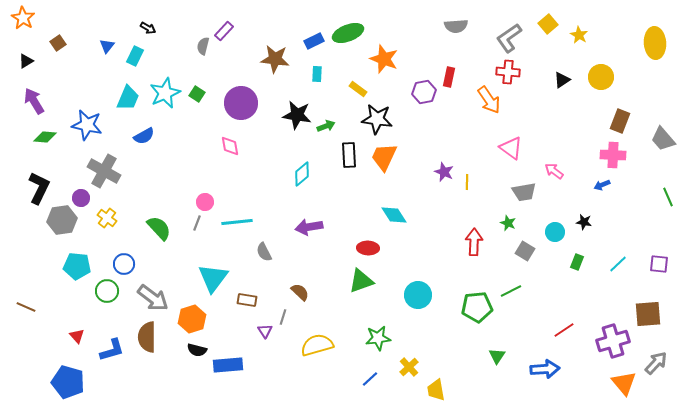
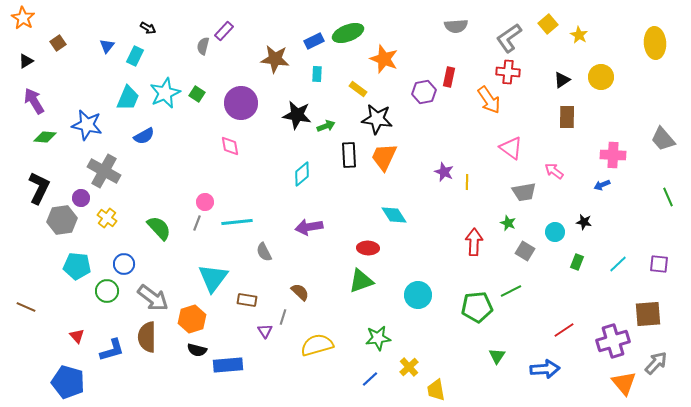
brown rectangle at (620, 121): moved 53 px left, 4 px up; rotated 20 degrees counterclockwise
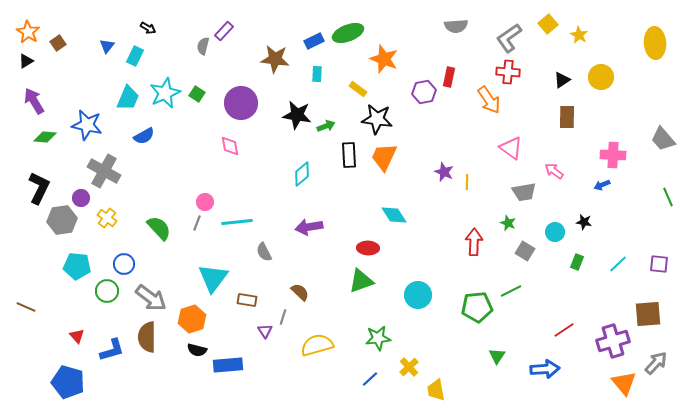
orange star at (23, 18): moved 5 px right, 14 px down
gray arrow at (153, 298): moved 2 px left
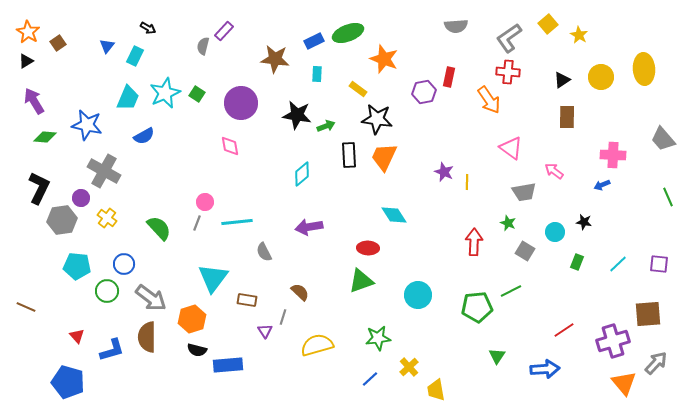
yellow ellipse at (655, 43): moved 11 px left, 26 px down
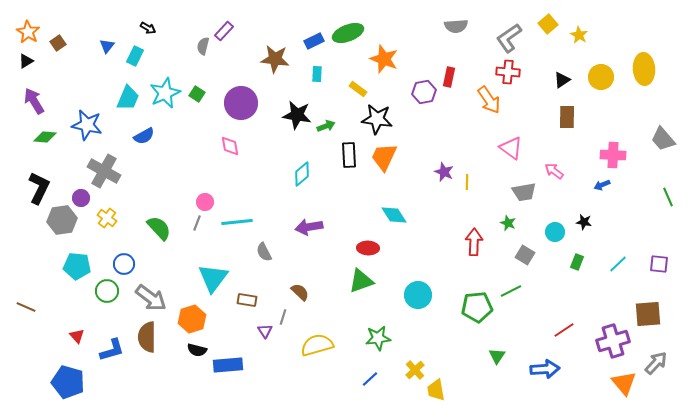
gray square at (525, 251): moved 4 px down
yellow cross at (409, 367): moved 6 px right, 3 px down
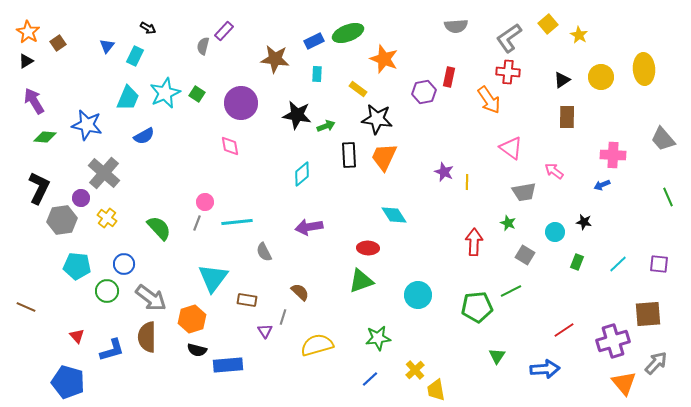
gray cross at (104, 171): moved 2 px down; rotated 12 degrees clockwise
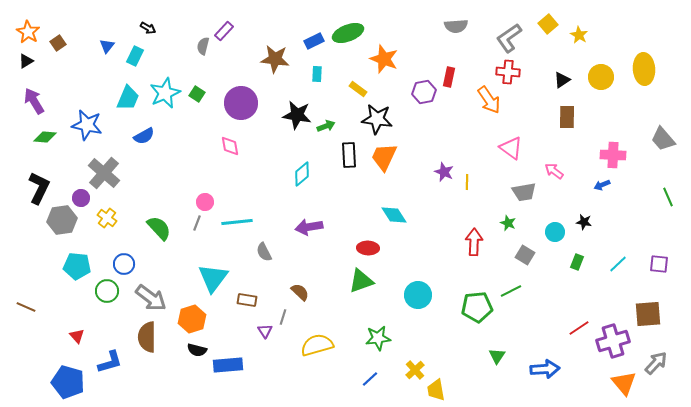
red line at (564, 330): moved 15 px right, 2 px up
blue L-shape at (112, 350): moved 2 px left, 12 px down
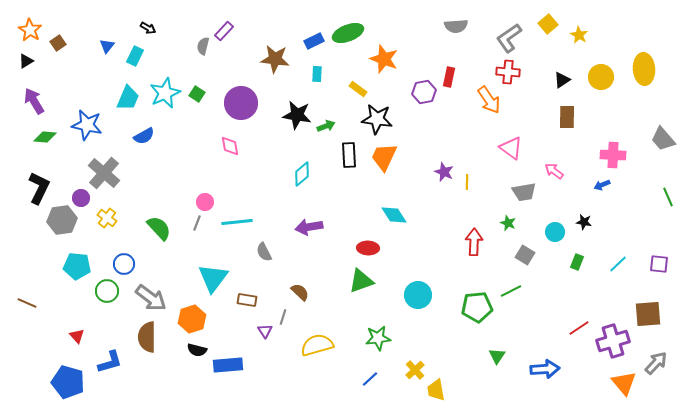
orange star at (28, 32): moved 2 px right, 2 px up
brown line at (26, 307): moved 1 px right, 4 px up
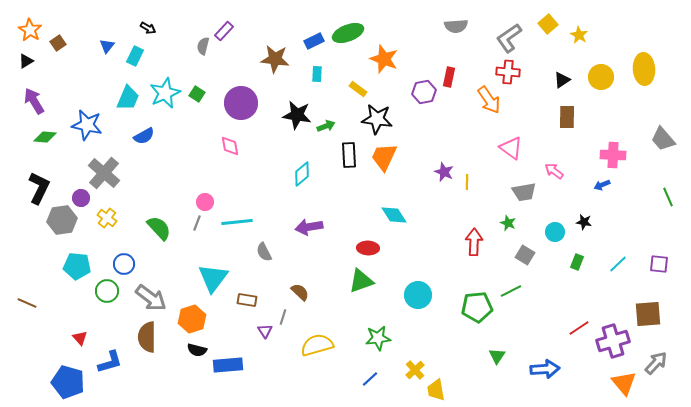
red triangle at (77, 336): moved 3 px right, 2 px down
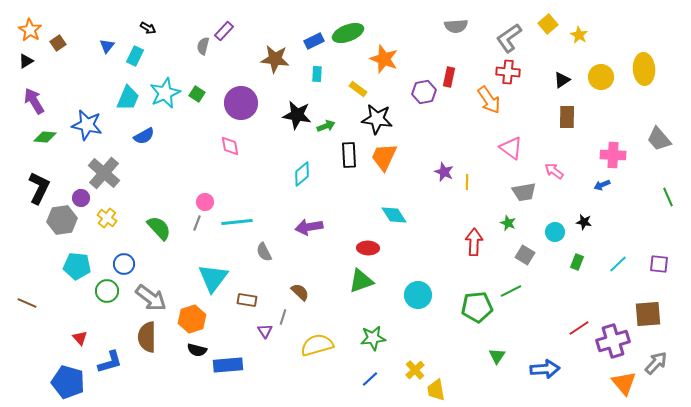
gray trapezoid at (663, 139): moved 4 px left
green star at (378, 338): moved 5 px left
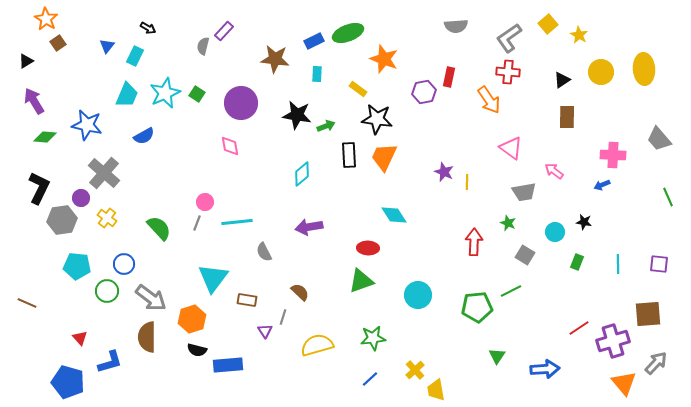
orange star at (30, 30): moved 16 px right, 11 px up
yellow circle at (601, 77): moved 5 px up
cyan trapezoid at (128, 98): moved 1 px left, 3 px up
cyan line at (618, 264): rotated 48 degrees counterclockwise
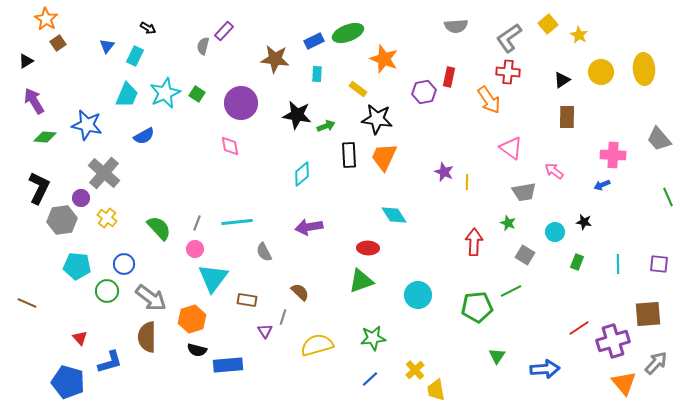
pink circle at (205, 202): moved 10 px left, 47 px down
